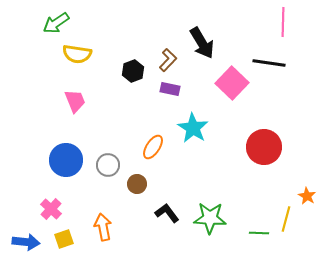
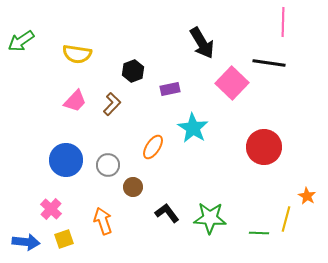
green arrow: moved 35 px left, 18 px down
brown L-shape: moved 56 px left, 44 px down
purple rectangle: rotated 24 degrees counterclockwise
pink trapezoid: rotated 65 degrees clockwise
brown circle: moved 4 px left, 3 px down
orange arrow: moved 6 px up; rotated 8 degrees counterclockwise
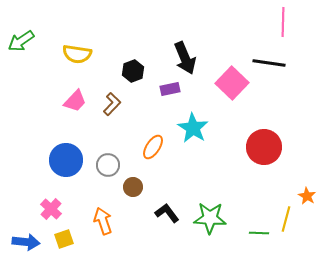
black arrow: moved 17 px left, 15 px down; rotated 8 degrees clockwise
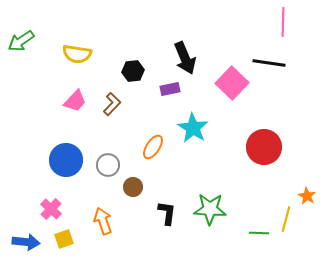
black hexagon: rotated 15 degrees clockwise
black L-shape: rotated 45 degrees clockwise
green star: moved 9 px up
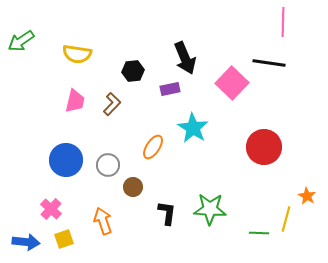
pink trapezoid: rotated 30 degrees counterclockwise
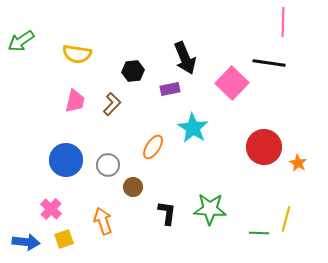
orange star: moved 9 px left, 33 px up
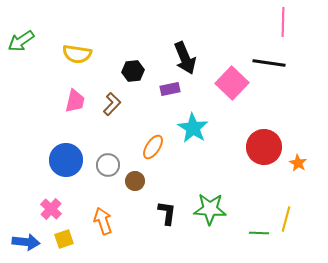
brown circle: moved 2 px right, 6 px up
